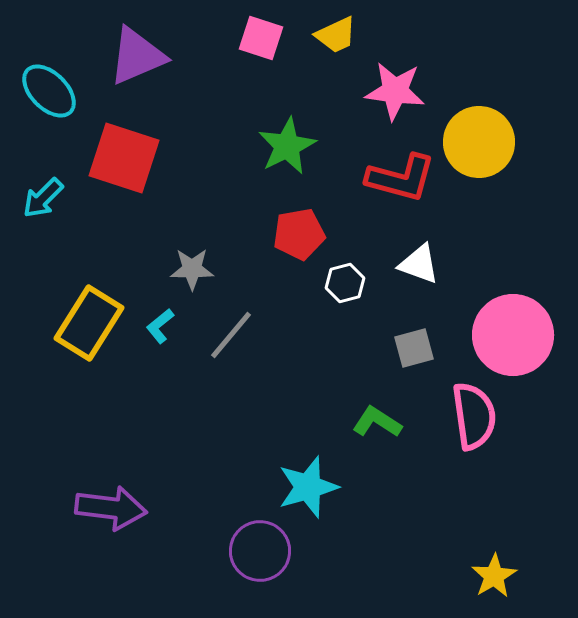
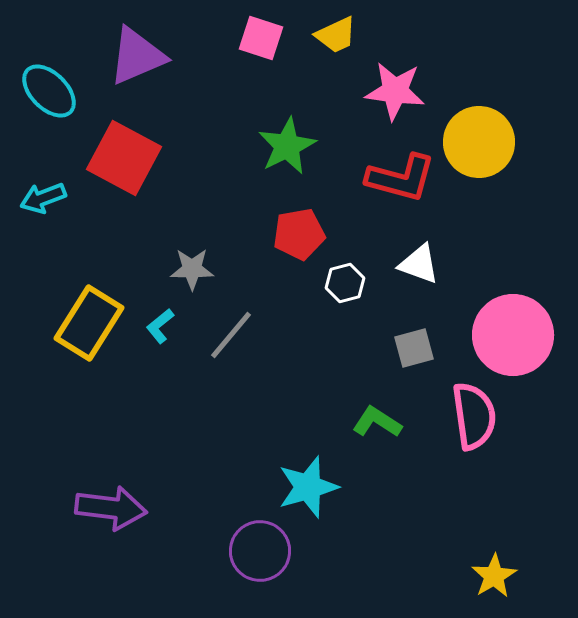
red square: rotated 10 degrees clockwise
cyan arrow: rotated 24 degrees clockwise
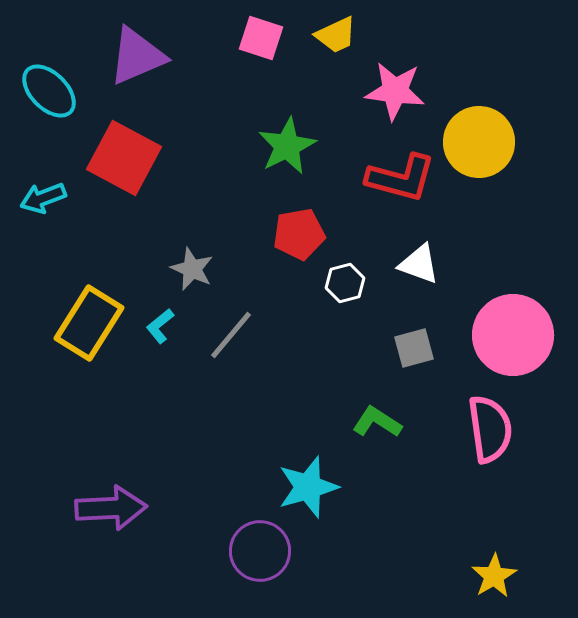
gray star: rotated 24 degrees clockwise
pink semicircle: moved 16 px right, 13 px down
purple arrow: rotated 10 degrees counterclockwise
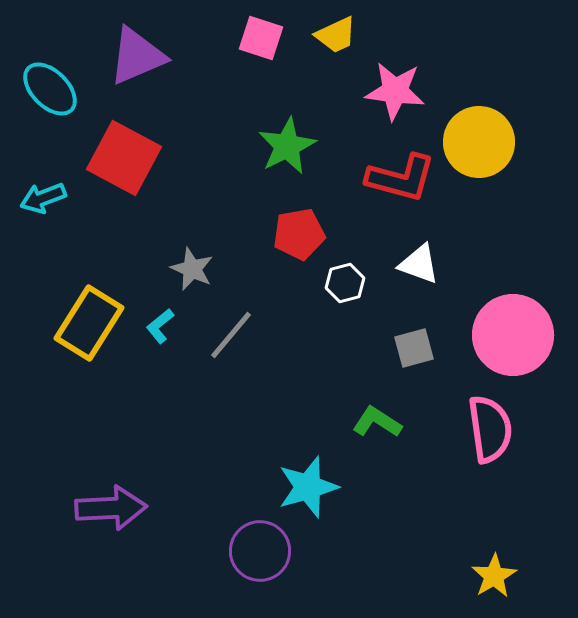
cyan ellipse: moved 1 px right, 2 px up
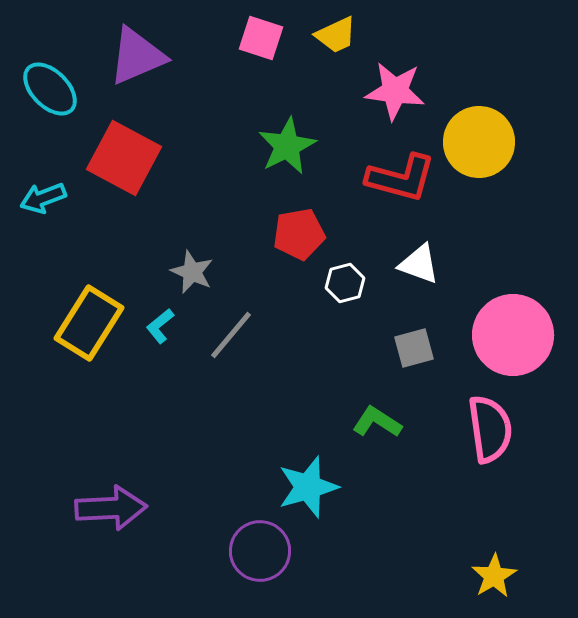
gray star: moved 3 px down
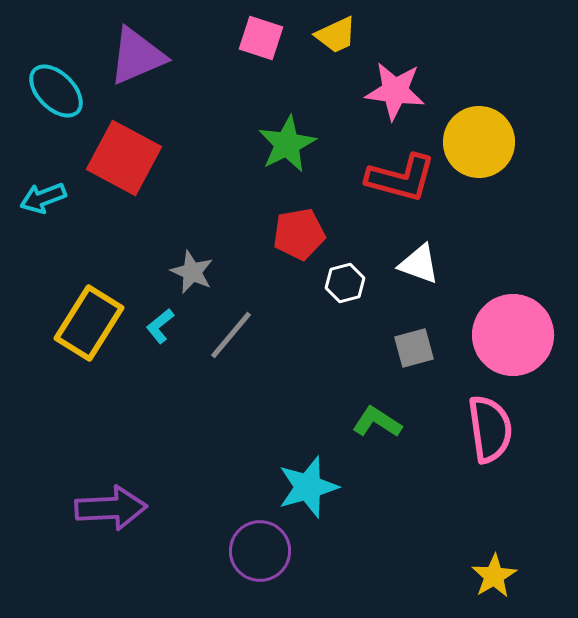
cyan ellipse: moved 6 px right, 2 px down
green star: moved 2 px up
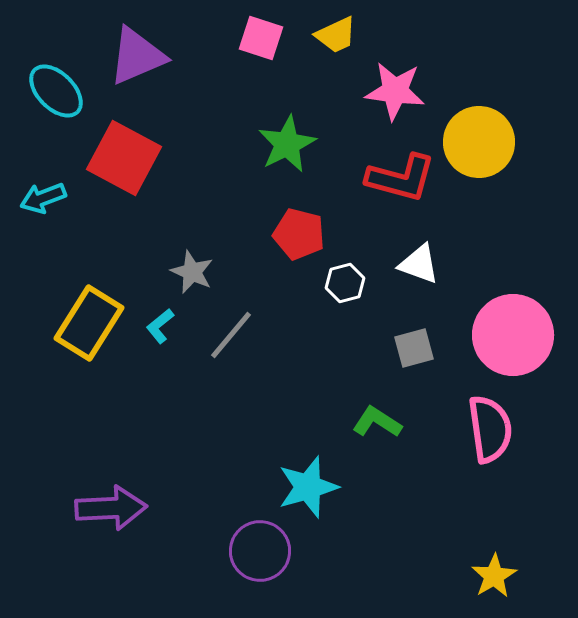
red pentagon: rotated 24 degrees clockwise
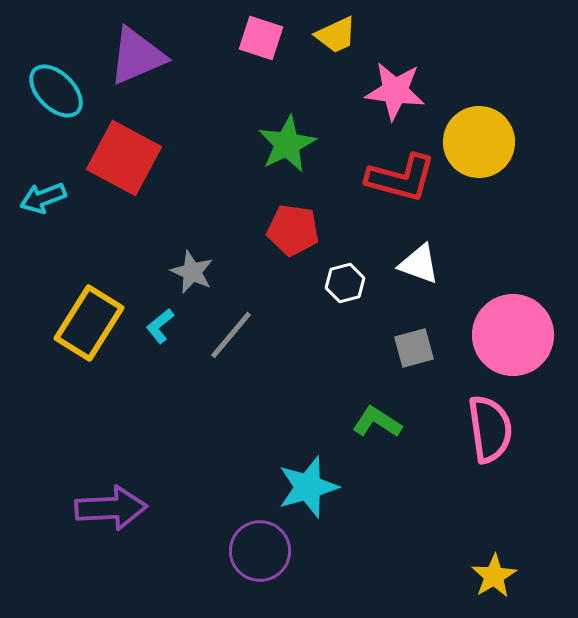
red pentagon: moved 6 px left, 4 px up; rotated 6 degrees counterclockwise
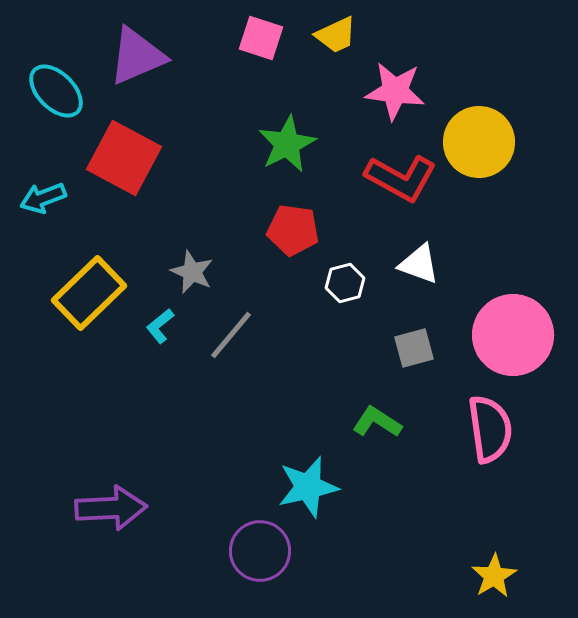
red L-shape: rotated 14 degrees clockwise
yellow rectangle: moved 30 px up; rotated 14 degrees clockwise
cyan star: rotated 4 degrees clockwise
